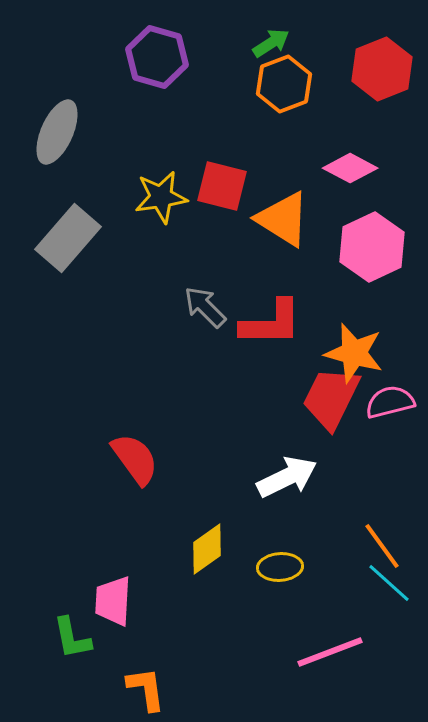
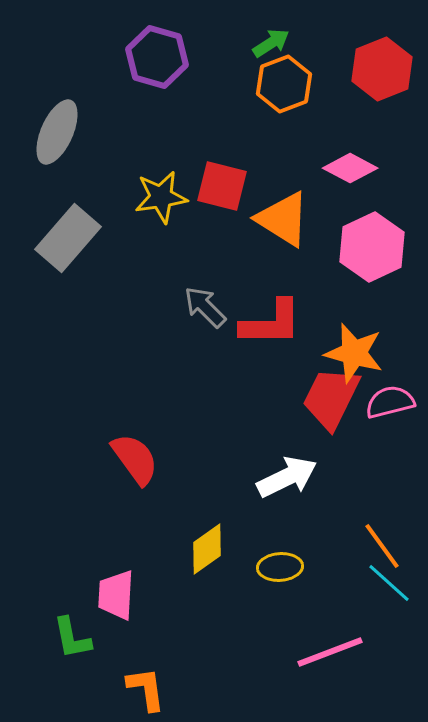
pink trapezoid: moved 3 px right, 6 px up
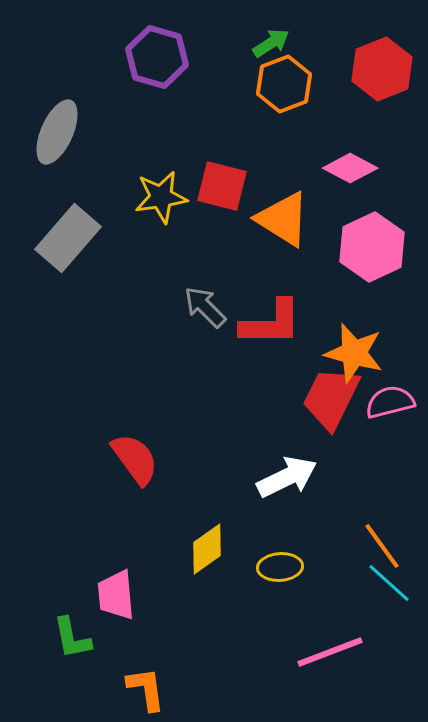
pink trapezoid: rotated 8 degrees counterclockwise
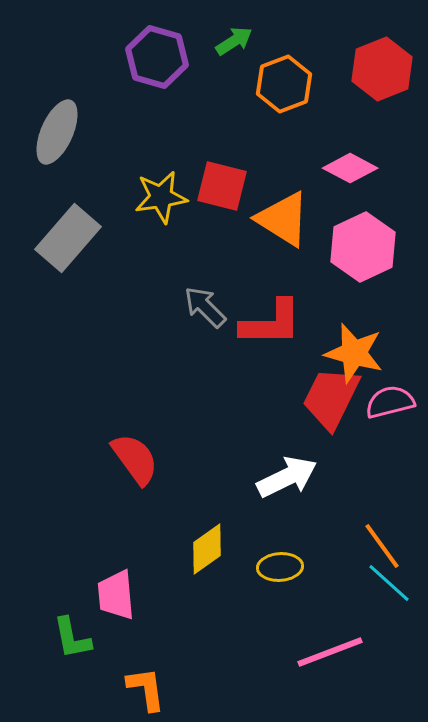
green arrow: moved 37 px left, 2 px up
pink hexagon: moved 9 px left
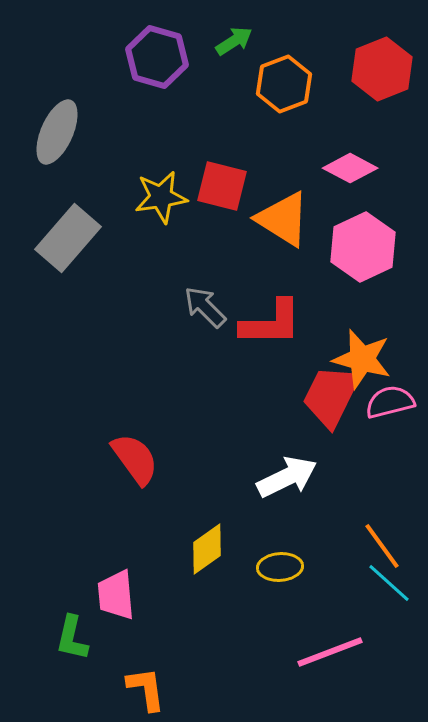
orange star: moved 8 px right, 6 px down
red trapezoid: moved 2 px up
green L-shape: rotated 24 degrees clockwise
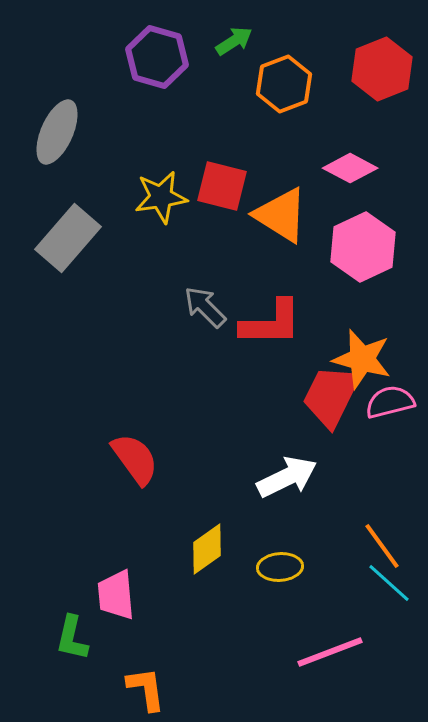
orange triangle: moved 2 px left, 4 px up
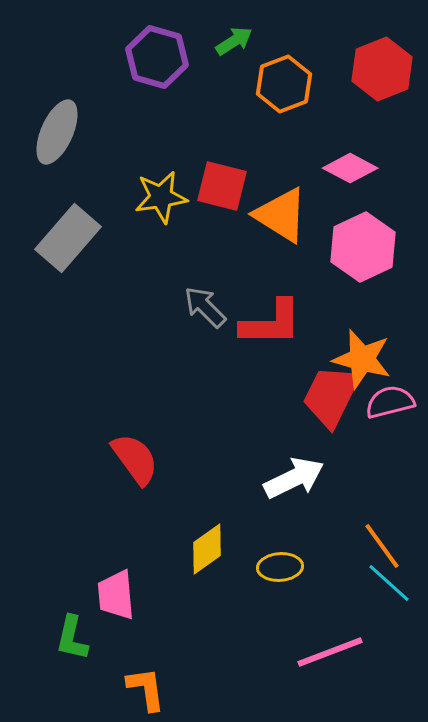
white arrow: moved 7 px right, 1 px down
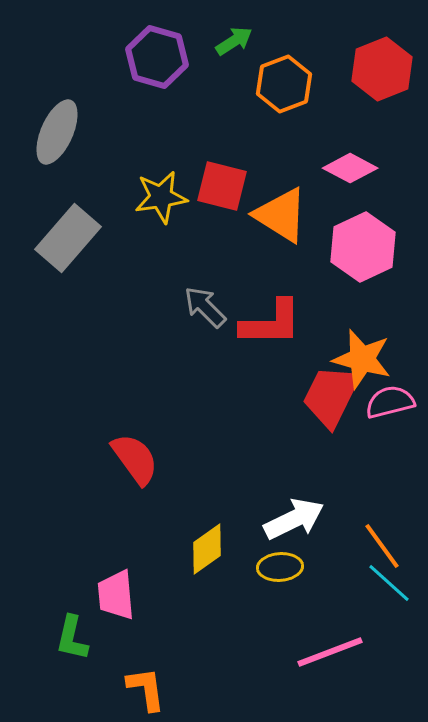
white arrow: moved 41 px down
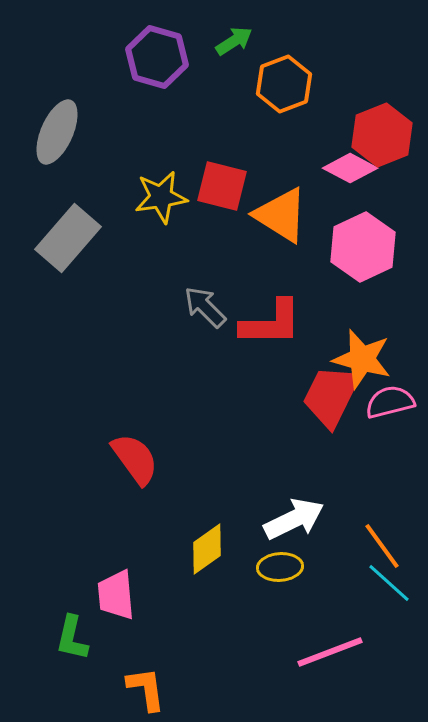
red hexagon: moved 66 px down
